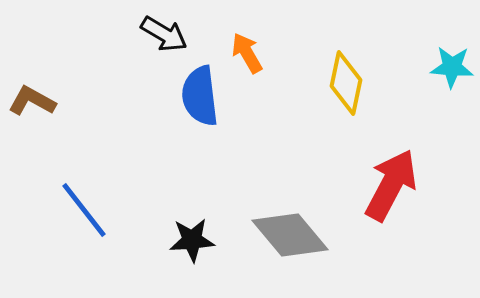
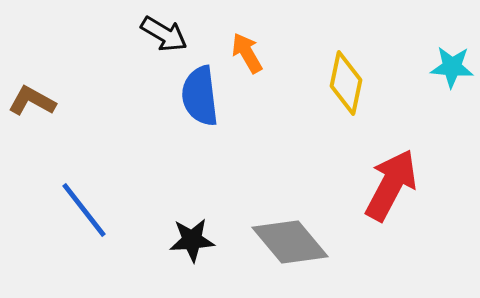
gray diamond: moved 7 px down
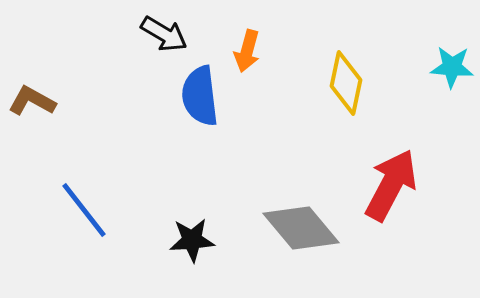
orange arrow: moved 2 px up; rotated 135 degrees counterclockwise
gray diamond: moved 11 px right, 14 px up
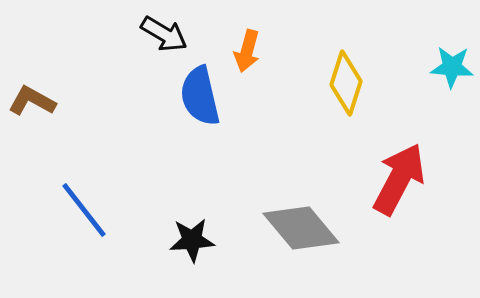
yellow diamond: rotated 6 degrees clockwise
blue semicircle: rotated 6 degrees counterclockwise
red arrow: moved 8 px right, 6 px up
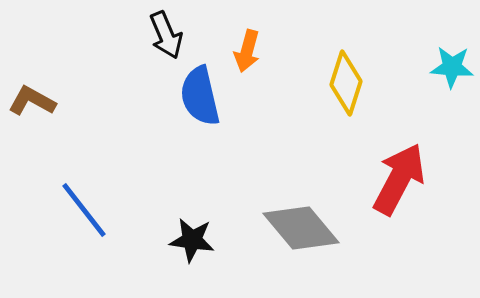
black arrow: moved 2 px right, 1 px down; rotated 36 degrees clockwise
black star: rotated 12 degrees clockwise
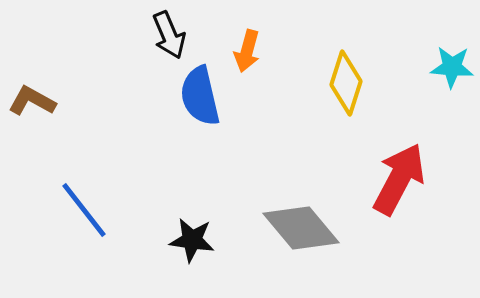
black arrow: moved 3 px right
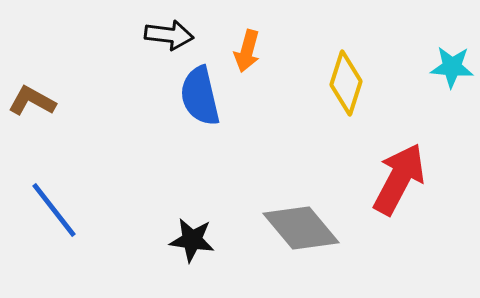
black arrow: rotated 60 degrees counterclockwise
blue line: moved 30 px left
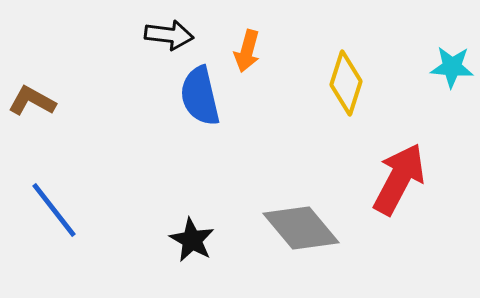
black star: rotated 21 degrees clockwise
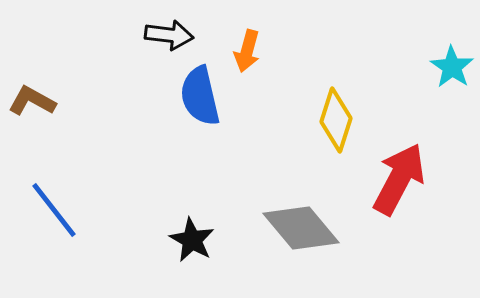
cyan star: rotated 30 degrees clockwise
yellow diamond: moved 10 px left, 37 px down
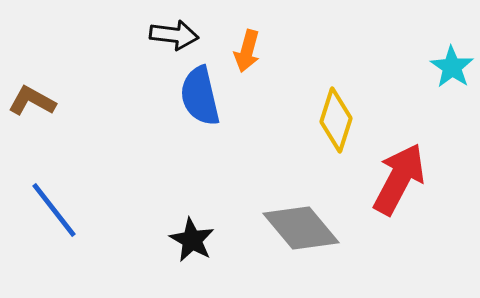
black arrow: moved 5 px right
